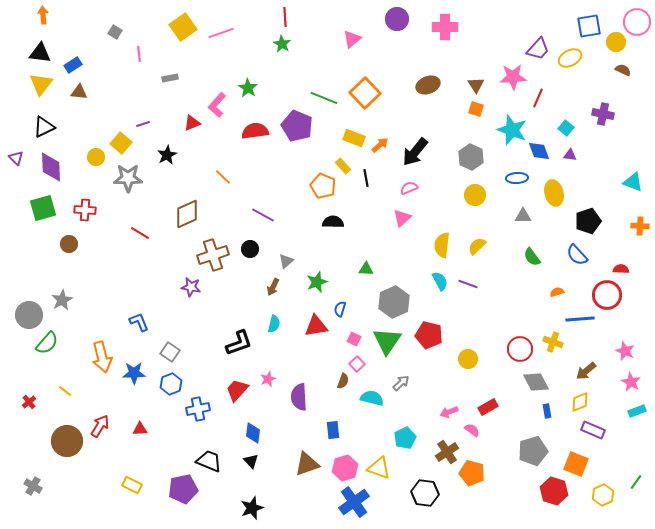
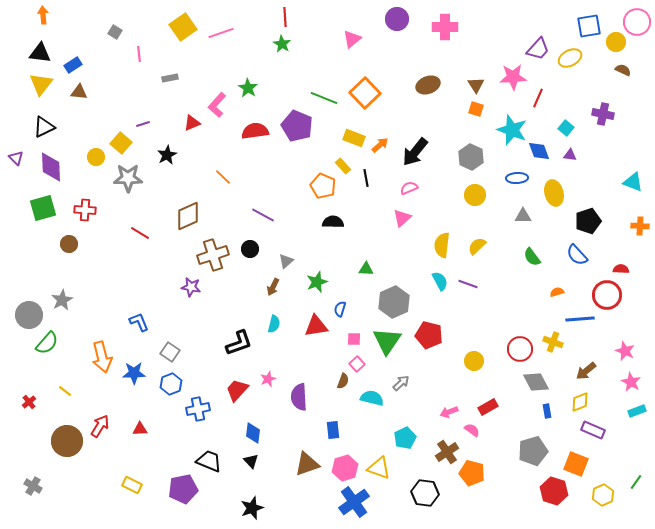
brown diamond at (187, 214): moved 1 px right, 2 px down
pink square at (354, 339): rotated 24 degrees counterclockwise
yellow circle at (468, 359): moved 6 px right, 2 px down
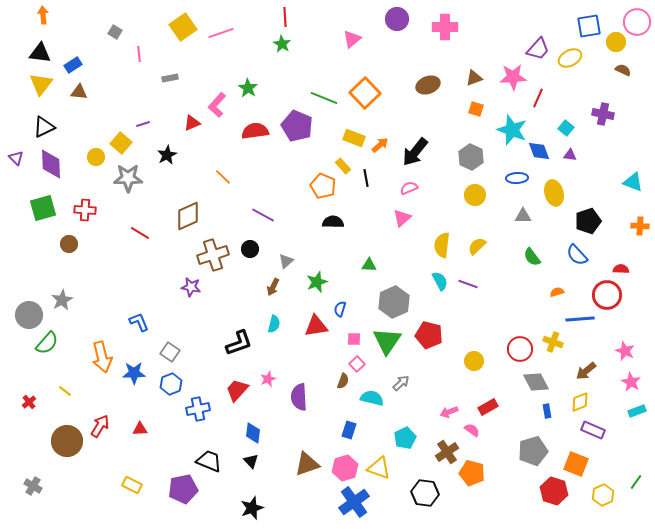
brown triangle at (476, 85): moved 2 px left, 7 px up; rotated 42 degrees clockwise
purple diamond at (51, 167): moved 3 px up
green triangle at (366, 269): moved 3 px right, 4 px up
blue rectangle at (333, 430): moved 16 px right; rotated 24 degrees clockwise
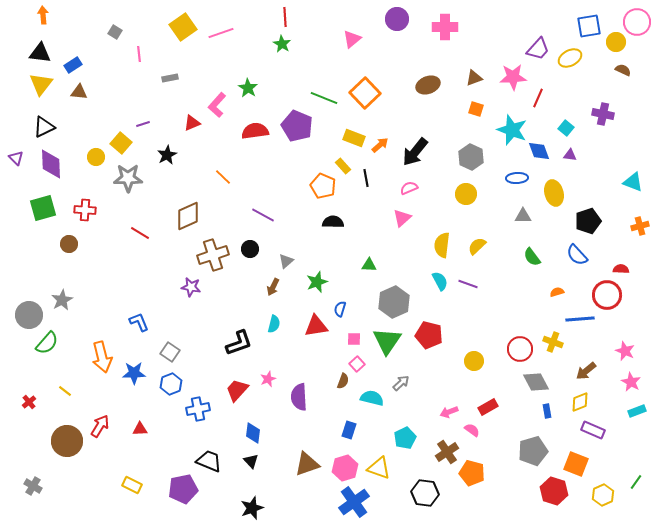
yellow circle at (475, 195): moved 9 px left, 1 px up
orange cross at (640, 226): rotated 18 degrees counterclockwise
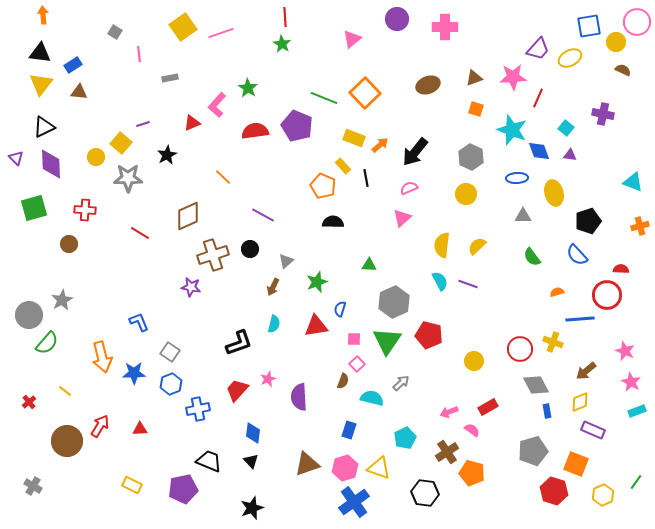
green square at (43, 208): moved 9 px left
gray diamond at (536, 382): moved 3 px down
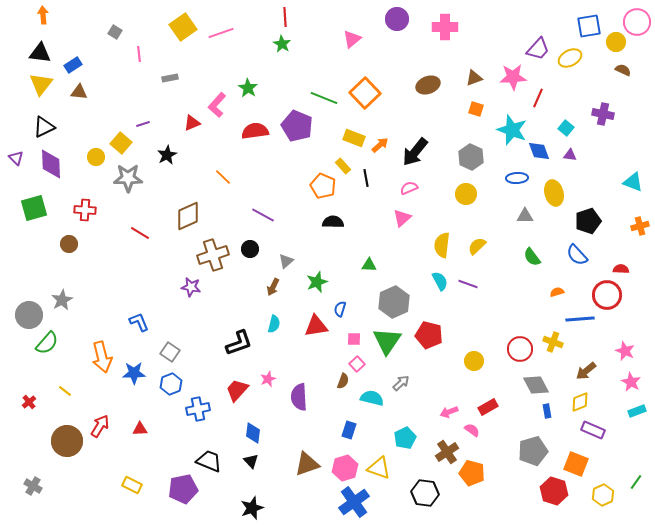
gray triangle at (523, 216): moved 2 px right
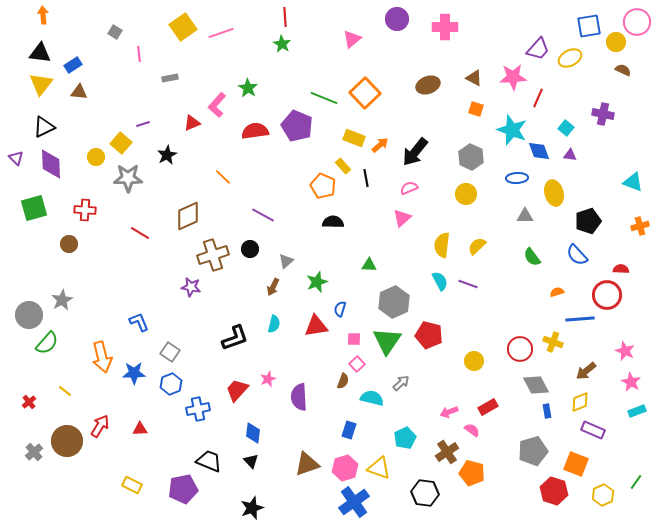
brown triangle at (474, 78): rotated 48 degrees clockwise
black L-shape at (239, 343): moved 4 px left, 5 px up
gray cross at (33, 486): moved 1 px right, 34 px up; rotated 18 degrees clockwise
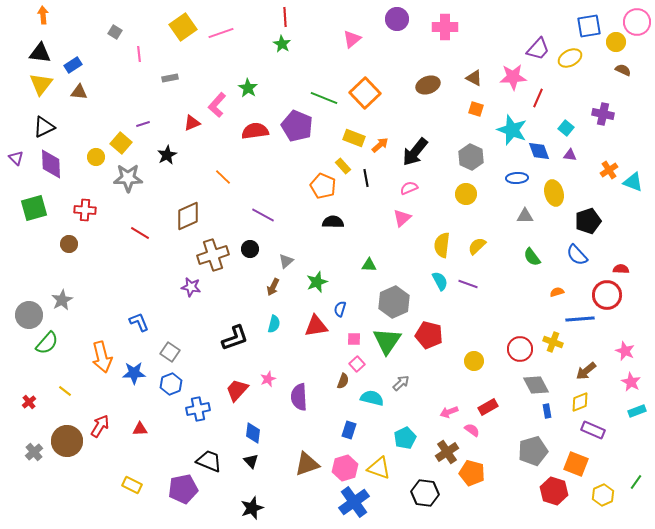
orange cross at (640, 226): moved 31 px left, 56 px up; rotated 18 degrees counterclockwise
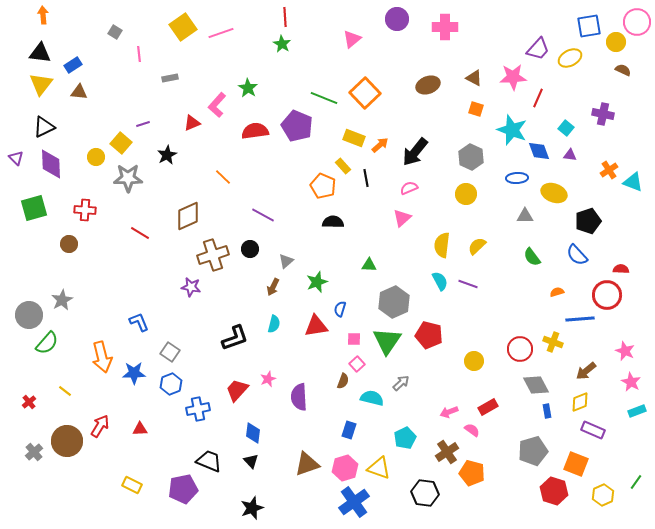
yellow ellipse at (554, 193): rotated 55 degrees counterclockwise
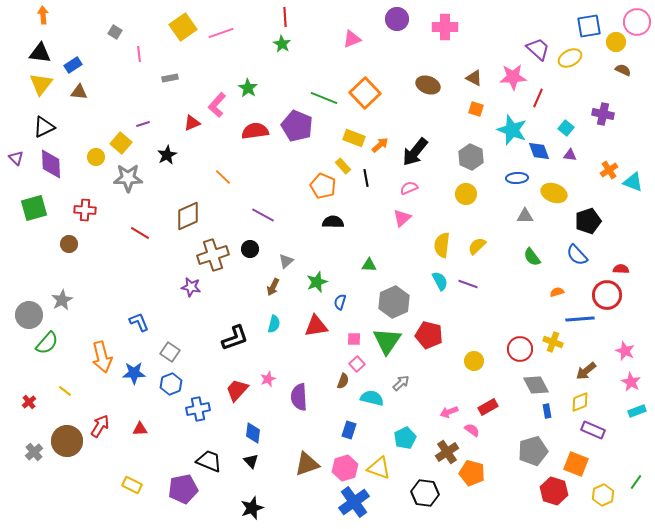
pink triangle at (352, 39): rotated 18 degrees clockwise
purple trapezoid at (538, 49): rotated 90 degrees counterclockwise
brown ellipse at (428, 85): rotated 40 degrees clockwise
blue semicircle at (340, 309): moved 7 px up
